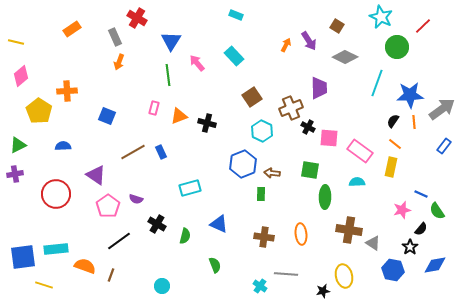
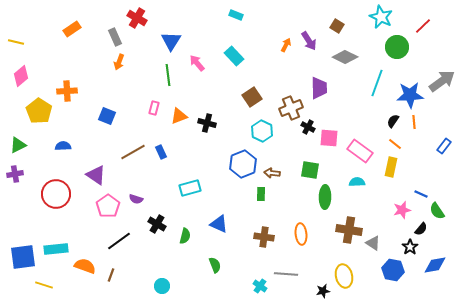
gray arrow at (442, 109): moved 28 px up
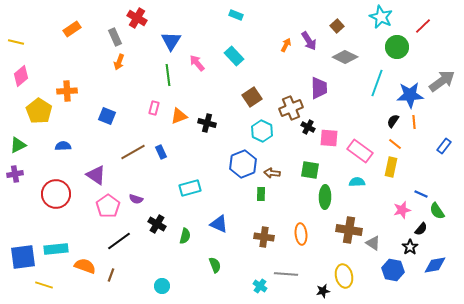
brown square at (337, 26): rotated 16 degrees clockwise
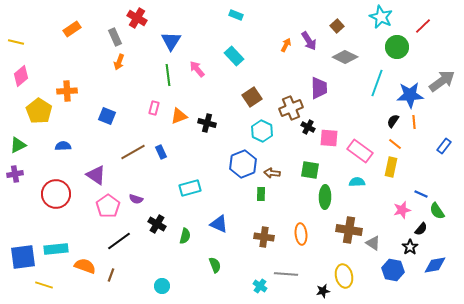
pink arrow at (197, 63): moved 6 px down
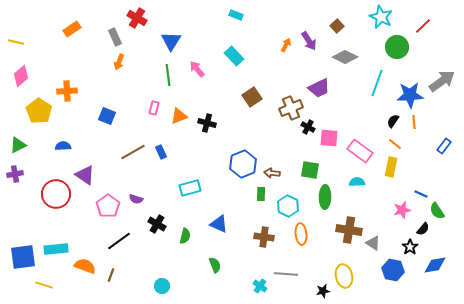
purple trapezoid at (319, 88): rotated 65 degrees clockwise
cyan hexagon at (262, 131): moved 26 px right, 75 px down
purple triangle at (96, 175): moved 11 px left
black semicircle at (421, 229): moved 2 px right
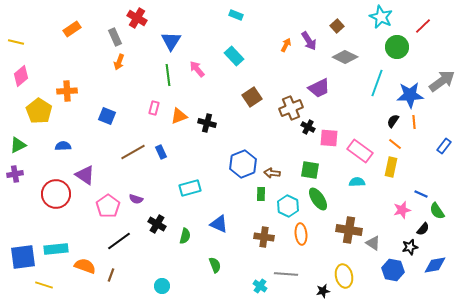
green ellipse at (325, 197): moved 7 px left, 2 px down; rotated 35 degrees counterclockwise
black star at (410, 247): rotated 21 degrees clockwise
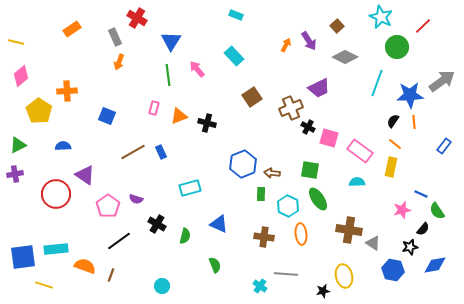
pink square at (329, 138): rotated 12 degrees clockwise
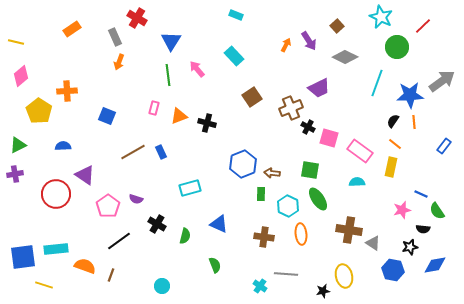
black semicircle at (423, 229): rotated 56 degrees clockwise
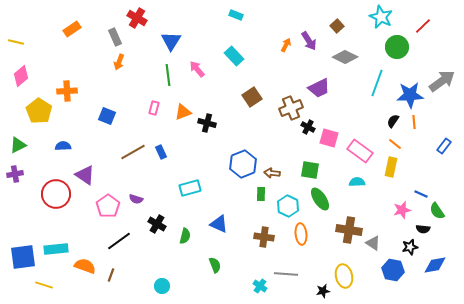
orange triangle at (179, 116): moved 4 px right, 4 px up
green ellipse at (318, 199): moved 2 px right
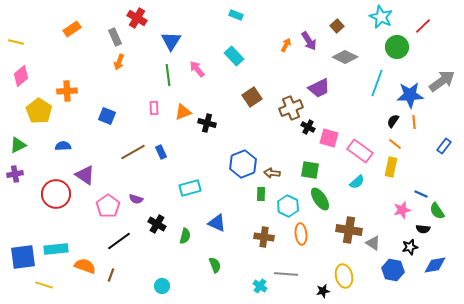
pink rectangle at (154, 108): rotated 16 degrees counterclockwise
cyan semicircle at (357, 182): rotated 140 degrees clockwise
blue triangle at (219, 224): moved 2 px left, 1 px up
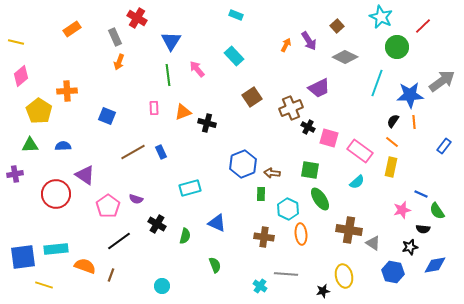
orange line at (395, 144): moved 3 px left, 2 px up
green triangle at (18, 145): moved 12 px right; rotated 24 degrees clockwise
cyan hexagon at (288, 206): moved 3 px down
blue hexagon at (393, 270): moved 2 px down
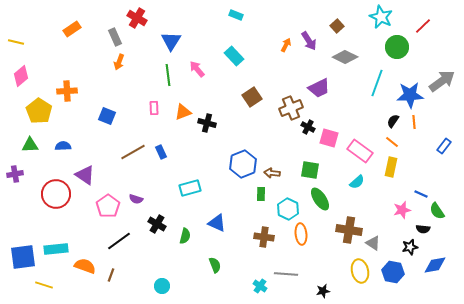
yellow ellipse at (344, 276): moved 16 px right, 5 px up
